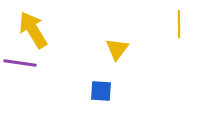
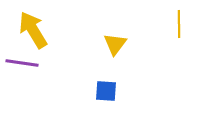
yellow triangle: moved 2 px left, 5 px up
purple line: moved 2 px right
blue square: moved 5 px right
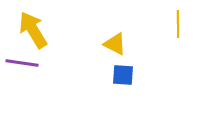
yellow line: moved 1 px left
yellow triangle: rotated 40 degrees counterclockwise
blue square: moved 17 px right, 16 px up
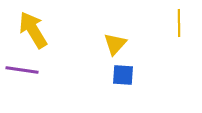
yellow line: moved 1 px right, 1 px up
yellow triangle: rotated 45 degrees clockwise
purple line: moved 7 px down
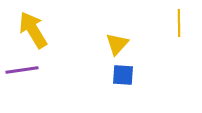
yellow triangle: moved 2 px right
purple line: rotated 16 degrees counterclockwise
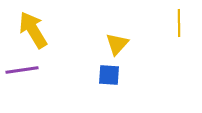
blue square: moved 14 px left
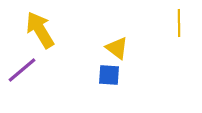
yellow arrow: moved 7 px right
yellow triangle: moved 4 px down; rotated 35 degrees counterclockwise
purple line: rotated 32 degrees counterclockwise
